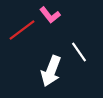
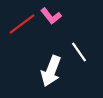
pink L-shape: moved 1 px right, 1 px down
red line: moved 6 px up
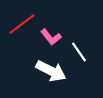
pink L-shape: moved 21 px down
white arrow: rotated 84 degrees counterclockwise
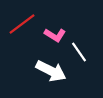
pink L-shape: moved 4 px right, 2 px up; rotated 20 degrees counterclockwise
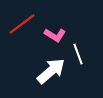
white line: moved 1 px left, 2 px down; rotated 15 degrees clockwise
white arrow: rotated 68 degrees counterclockwise
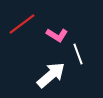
pink L-shape: moved 2 px right
white arrow: moved 4 px down
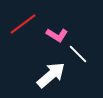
red line: moved 1 px right
white line: rotated 25 degrees counterclockwise
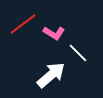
pink L-shape: moved 3 px left, 2 px up
white line: moved 1 px up
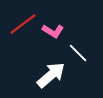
pink L-shape: moved 1 px left, 2 px up
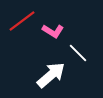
red line: moved 1 px left, 3 px up
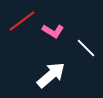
white line: moved 8 px right, 5 px up
